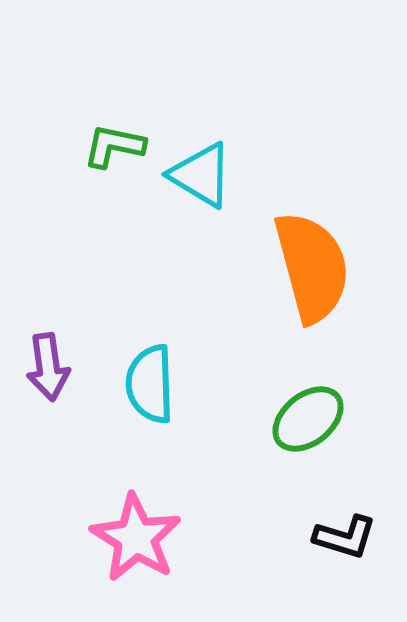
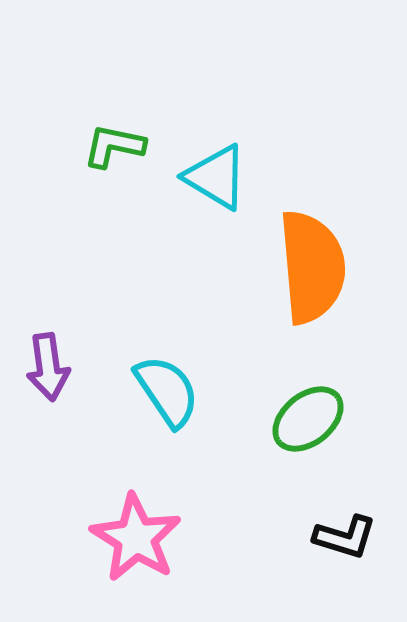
cyan triangle: moved 15 px right, 2 px down
orange semicircle: rotated 10 degrees clockwise
cyan semicircle: moved 17 px right, 7 px down; rotated 148 degrees clockwise
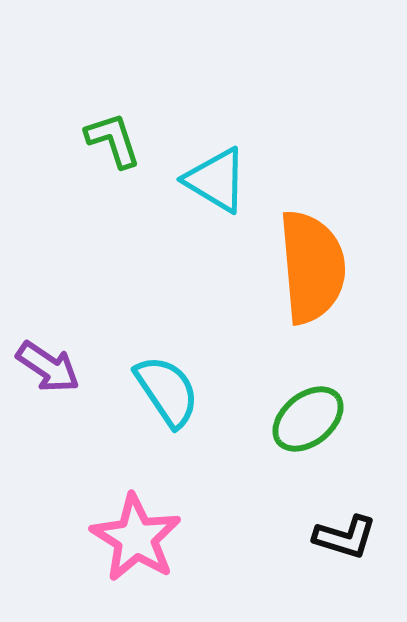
green L-shape: moved 1 px left, 6 px up; rotated 60 degrees clockwise
cyan triangle: moved 3 px down
purple arrow: rotated 48 degrees counterclockwise
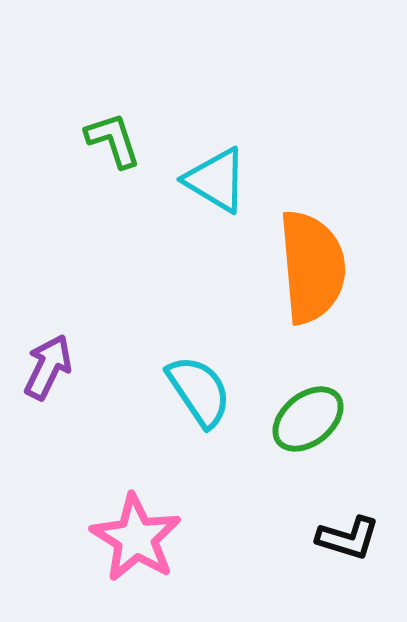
purple arrow: rotated 98 degrees counterclockwise
cyan semicircle: moved 32 px right
black L-shape: moved 3 px right, 1 px down
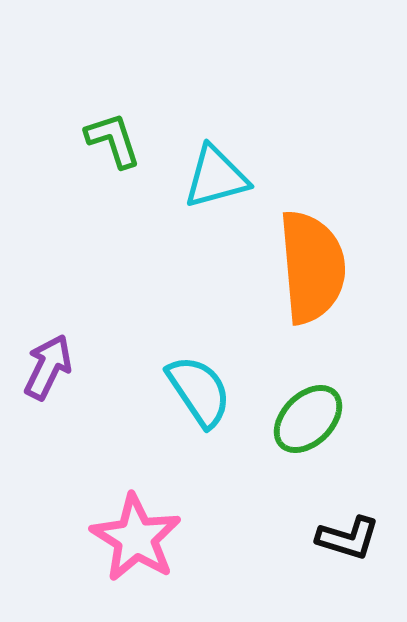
cyan triangle: moved 3 px up; rotated 46 degrees counterclockwise
green ellipse: rotated 6 degrees counterclockwise
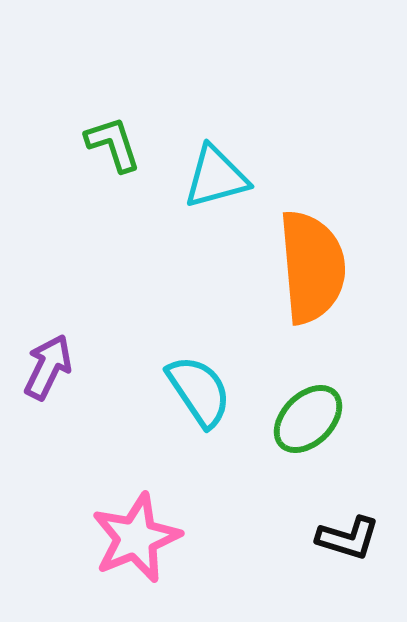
green L-shape: moved 4 px down
pink star: rotated 18 degrees clockwise
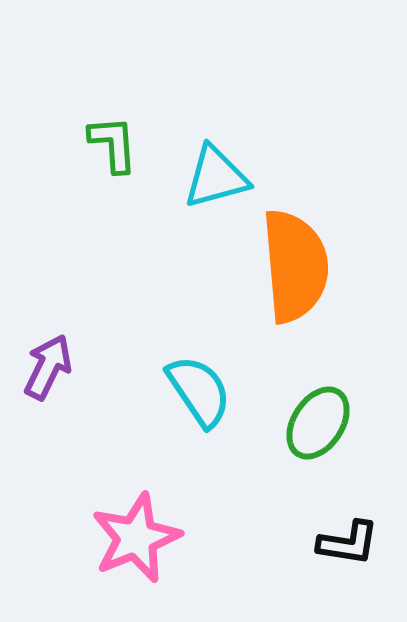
green L-shape: rotated 14 degrees clockwise
orange semicircle: moved 17 px left, 1 px up
green ellipse: moved 10 px right, 4 px down; rotated 12 degrees counterclockwise
black L-shape: moved 5 px down; rotated 8 degrees counterclockwise
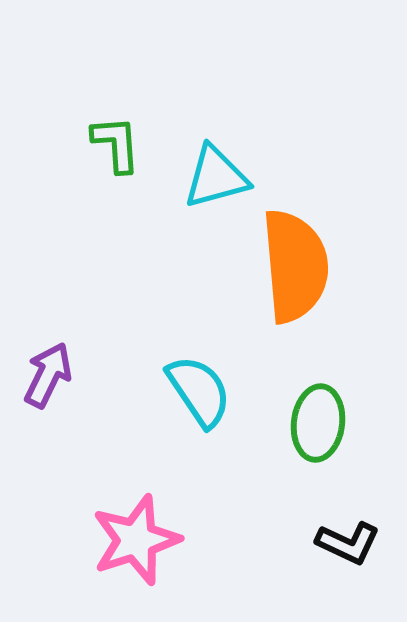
green L-shape: moved 3 px right
purple arrow: moved 8 px down
green ellipse: rotated 26 degrees counterclockwise
pink star: moved 2 px down; rotated 4 degrees clockwise
black L-shape: rotated 16 degrees clockwise
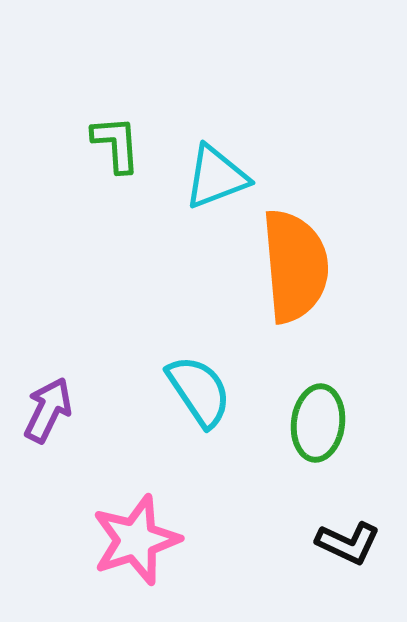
cyan triangle: rotated 6 degrees counterclockwise
purple arrow: moved 35 px down
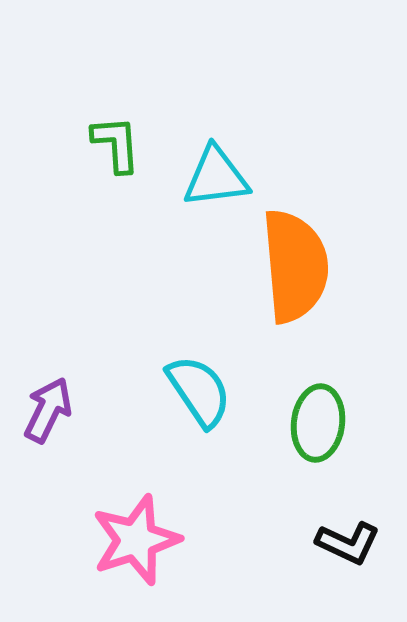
cyan triangle: rotated 14 degrees clockwise
